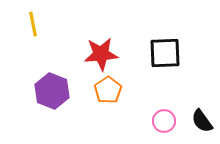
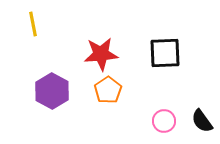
purple hexagon: rotated 8 degrees clockwise
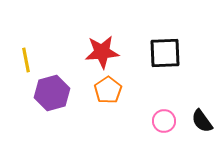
yellow line: moved 7 px left, 36 px down
red star: moved 1 px right, 2 px up
purple hexagon: moved 2 px down; rotated 16 degrees clockwise
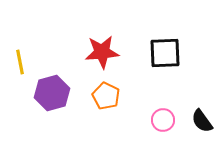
yellow line: moved 6 px left, 2 px down
orange pentagon: moved 2 px left, 6 px down; rotated 12 degrees counterclockwise
pink circle: moved 1 px left, 1 px up
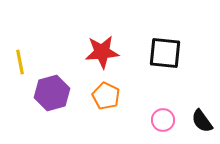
black square: rotated 8 degrees clockwise
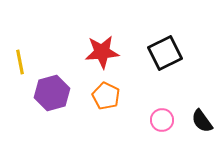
black square: rotated 32 degrees counterclockwise
pink circle: moved 1 px left
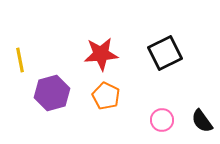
red star: moved 1 px left, 2 px down
yellow line: moved 2 px up
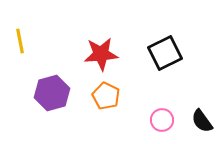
yellow line: moved 19 px up
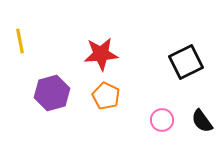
black square: moved 21 px right, 9 px down
